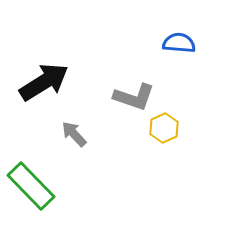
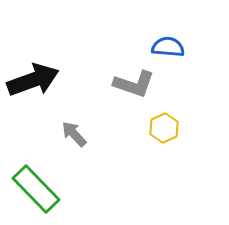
blue semicircle: moved 11 px left, 4 px down
black arrow: moved 11 px left, 2 px up; rotated 12 degrees clockwise
gray L-shape: moved 13 px up
green rectangle: moved 5 px right, 3 px down
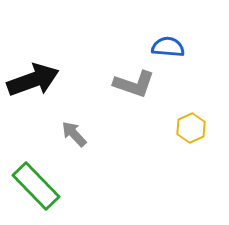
yellow hexagon: moved 27 px right
green rectangle: moved 3 px up
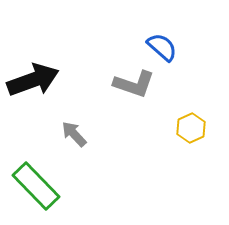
blue semicircle: moved 6 px left; rotated 36 degrees clockwise
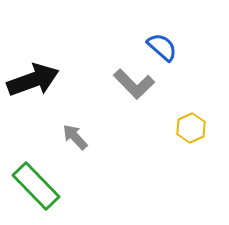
gray L-shape: rotated 27 degrees clockwise
gray arrow: moved 1 px right, 3 px down
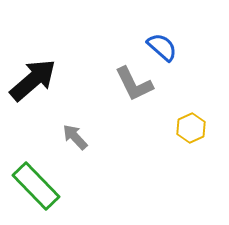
black arrow: rotated 21 degrees counterclockwise
gray L-shape: rotated 18 degrees clockwise
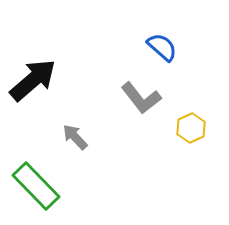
gray L-shape: moved 7 px right, 14 px down; rotated 12 degrees counterclockwise
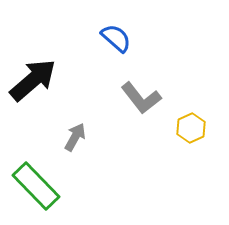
blue semicircle: moved 46 px left, 9 px up
gray arrow: rotated 72 degrees clockwise
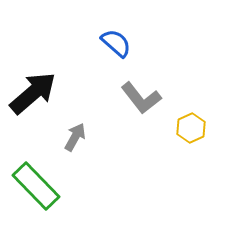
blue semicircle: moved 5 px down
black arrow: moved 13 px down
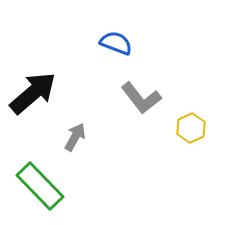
blue semicircle: rotated 20 degrees counterclockwise
green rectangle: moved 4 px right
